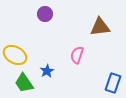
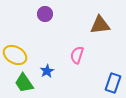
brown triangle: moved 2 px up
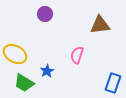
yellow ellipse: moved 1 px up
green trapezoid: rotated 25 degrees counterclockwise
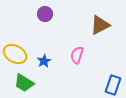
brown triangle: rotated 20 degrees counterclockwise
blue star: moved 3 px left, 10 px up
blue rectangle: moved 2 px down
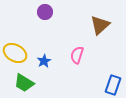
purple circle: moved 2 px up
brown triangle: rotated 15 degrees counterclockwise
yellow ellipse: moved 1 px up
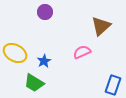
brown triangle: moved 1 px right, 1 px down
pink semicircle: moved 5 px right, 3 px up; rotated 48 degrees clockwise
green trapezoid: moved 10 px right
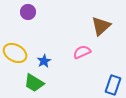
purple circle: moved 17 px left
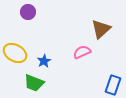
brown triangle: moved 3 px down
green trapezoid: rotated 10 degrees counterclockwise
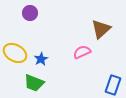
purple circle: moved 2 px right, 1 px down
blue star: moved 3 px left, 2 px up
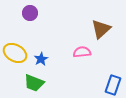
pink semicircle: rotated 18 degrees clockwise
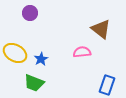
brown triangle: rotated 40 degrees counterclockwise
blue rectangle: moved 6 px left
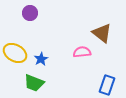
brown triangle: moved 1 px right, 4 px down
